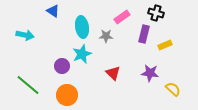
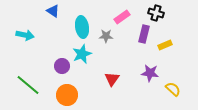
red triangle: moved 1 px left, 6 px down; rotated 21 degrees clockwise
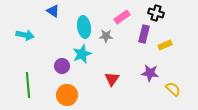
cyan ellipse: moved 2 px right
green line: rotated 45 degrees clockwise
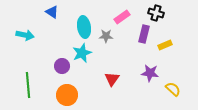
blue triangle: moved 1 px left, 1 px down
cyan star: moved 1 px up
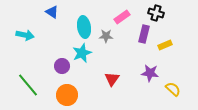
green line: rotated 35 degrees counterclockwise
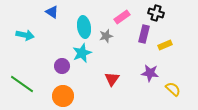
gray star: rotated 16 degrees counterclockwise
green line: moved 6 px left, 1 px up; rotated 15 degrees counterclockwise
orange circle: moved 4 px left, 1 px down
